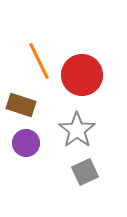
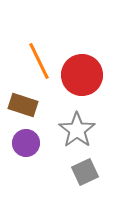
brown rectangle: moved 2 px right
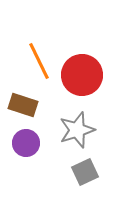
gray star: rotated 18 degrees clockwise
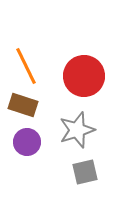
orange line: moved 13 px left, 5 px down
red circle: moved 2 px right, 1 px down
purple circle: moved 1 px right, 1 px up
gray square: rotated 12 degrees clockwise
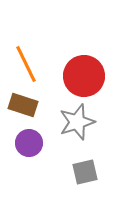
orange line: moved 2 px up
gray star: moved 8 px up
purple circle: moved 2 px right, 1 px down
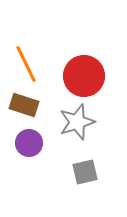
brown rectangle: moved 1 px right
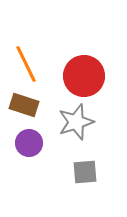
gray star: moved 1 px left
gray square: rotated 8 degrees clockwise
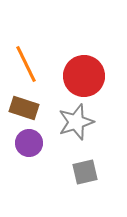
brown rectangle: moved 3 px down
gray square: rotated 8 degrees counterclockwise
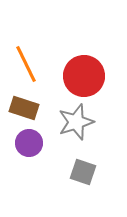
gray square: moved 2 px left; rotated 32 degrees clockwise
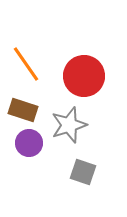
orange line: rotated 9 degrees counterclockwise
brown rectangle: moved 1 px left, 2 px down
gray star: moved 7 px left, 3 px down
